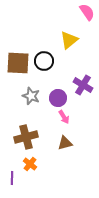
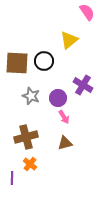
brown square: moved 1 px left
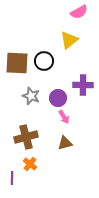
pink semicircle: moved 8 px left; rotated 96 degrees clockwise
purple cross: rotated 30 degrees counterclockwise
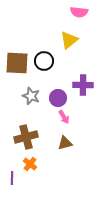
pink semicircle: rotated 36 degrees clockwise
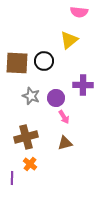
purple circle: moved 2 px left
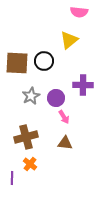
gray star: rotated 24 degrees clockwise
brown triangle: rotated 21 degrees clockwise
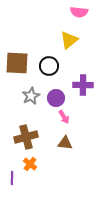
black circle: moved 5 px right, 5 px down
